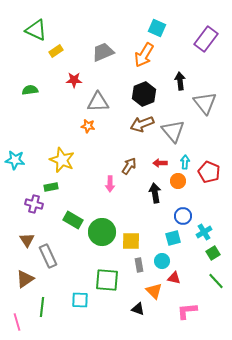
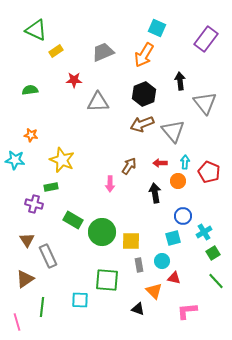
orange star at (88, 126): moved 57 px left, 9 px down
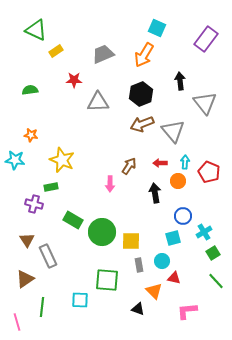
gray trapezoid at (103, 52): moved 2 px down
black hexagon at (144, 94): moved 3 px left
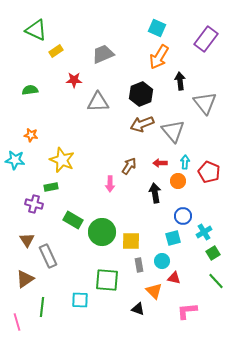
orange arrow at (144, 55): moved 15 px right, 2 px down
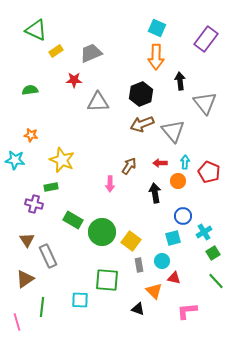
gray trapezoid at (103, 54): moved 12 px left, 1 px up
orange arrow at (159, 57): moved 3 px left; rotated 30 degrees counterclockwise
yellow square at (131, 241): rotated 36 degrees clockwise
